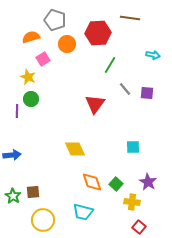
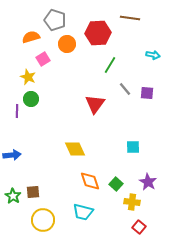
orange diamond: moved 2 px left, 1 px up
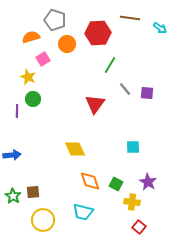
cyan arrow: moved 7 px right, 27 px up; rotated 24 degrees clockwise
green circle: moved 2 px right
green square: rotated 16 degrees counterclockwise
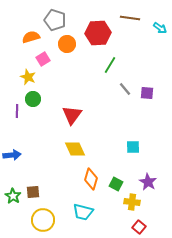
red triangle: moved 23 px left, 11 px down
orange diamond: moved 1 px right, 2 px up; rotated 35 degrees clockwise
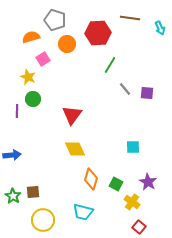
cyan arrow: rotated 32 degrees clockwise
yellow cross: rotated 28 degrees clockwise
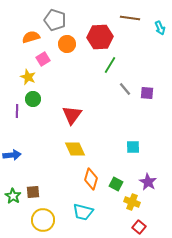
red hexagon: moved 2 px right, 4 px down
yellow cross: rotated 14 degrees counterclockwise
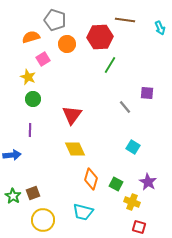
brown line: moved 5 px left, 2 px down
gray line: moved 18 px down
purple line: moved 13 px right, 19 px down
cyan square: rotated 32 degrees clockwise
brown square: moved 1 px down; rotated 16 degrees counterclockwise
red square: rotated 24 degrees counterclockwise
